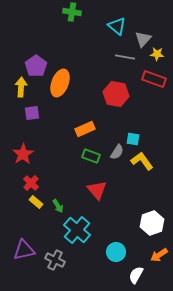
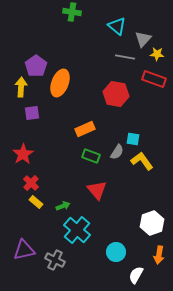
green arrow: moved 5 px right; rotated 80 degrees counterclockwise
orange arrow: rotated 48 degrees counterclockwise
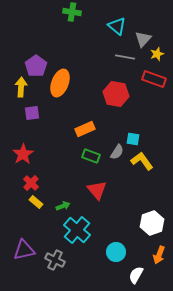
yellow star: rotated 24 degrees counterclockwise
orange arrow: rotated 12 degrees clockwise
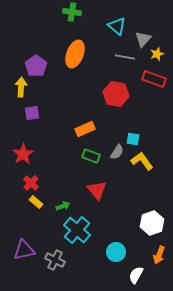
orange ellipse: moved 15 px right, 29 px up
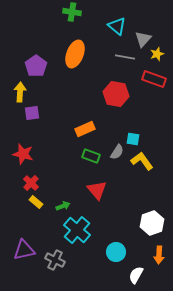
yellow arrow: moved 1 px left, 5 px down
red star: rotated 25 degrees counterclockwise
orange arrow: rotated 18 degrees counterclockwise
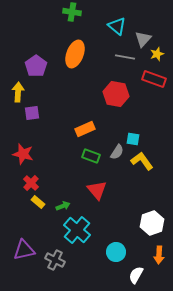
yellow arrow: moved 2 px left
yellow rectangle: moved 2 px right
